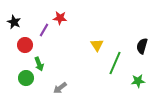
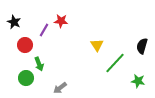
red star: moved 1 px right, 3 px down
green line: rotated 20 degrees clockwise
green star: rotated 16 degrees clockwise
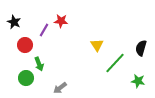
black semicircle: moved 1 px left, 2 px down
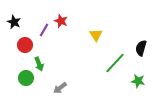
red star: rotated 16 degrees clockwise
yellow triangle: moved 1 px left, 10 px up
